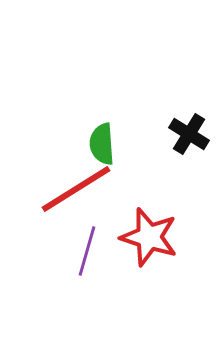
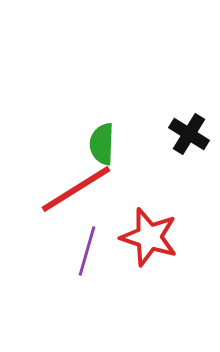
green semicircle: rotated 6 degrees clockwise
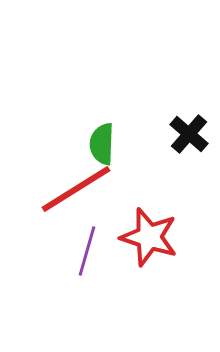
black cross: rotated 9 degrees clockwise
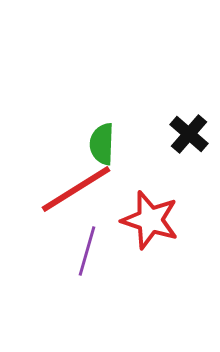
red star: moved 1 px right, 17 px up
